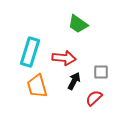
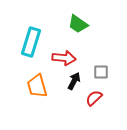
cyan rectangle: moved 1 px right, 10 px up
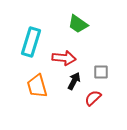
red semicircle: moved 1 px left
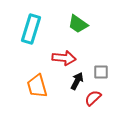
cyan rectangle: moved 13 px up
black arrow: moved 3 px right
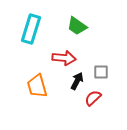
green trapezoid: moved 1 px left, 2 px down
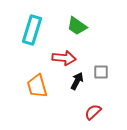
cyan rectangle: moved 1 px right, 1 px down
red semicircle: moved 14 px down
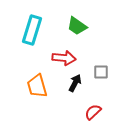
black arrow: moved 2 px left, 2 px down
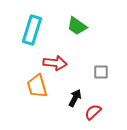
red arrow: moved 9 px left, 5 px down
black arrow: moved 15 px down
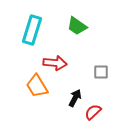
orange trapezoid: rotated 15 degrees counterclockwise
